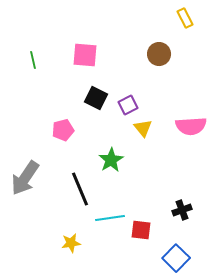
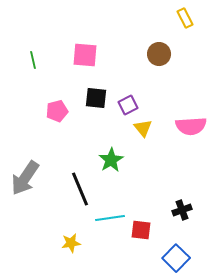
black square: rotated 20 degrees counterclockwise
pink pentagon: moved 6 px left, 19 px up
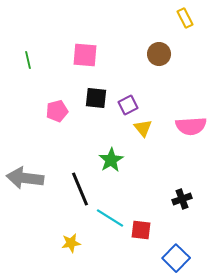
green line: moved 5 px left
gray arrow: rotated 63 degrees clockwise
black cross: moved 11 px up
cyan line: rotated 40 degrees clockwise
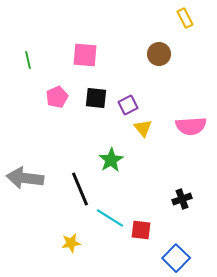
pink pentagon: moved 14 px up; rotated 10 degrees counterclockwise
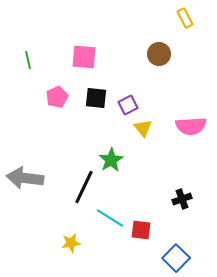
pink square: moved 1 px left, 2 px down
black line: moved 4 px right, 2 px up; rotated 48 degrees clockwise
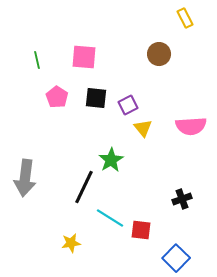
green line: moved 9 px right
pink pentagon: rotated 15 degrees counterclockwise
gray arrow: rotated 90 degrees counterclockwise
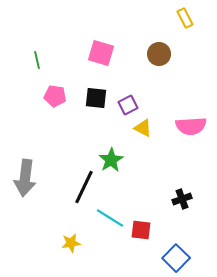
pink square: moved 17 px right, 4 px up; rotated 12 degrees clockwise
pink pentagon: moved 2 px left, 1 px up; rotated 25 degrees counterclockwise
yellow triangle: rotated 24 degrees counterclockwise
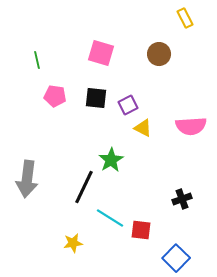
gray arrow: moved 2 px right, 1 px down
yellow star: moved 2 px right
